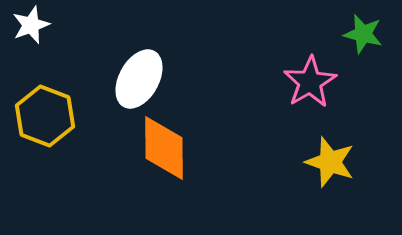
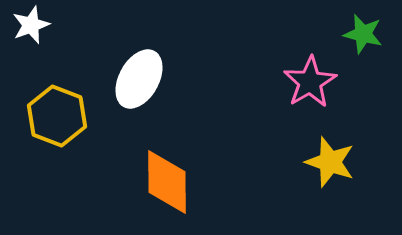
yellow hexagon: moved 12 px right
orange diamond: moved 3 px right, 34 px down
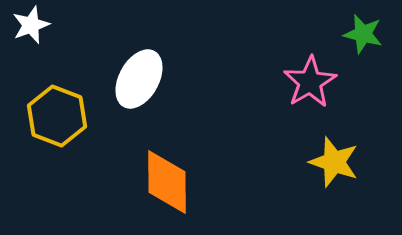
yellow star: moved 4 px right
